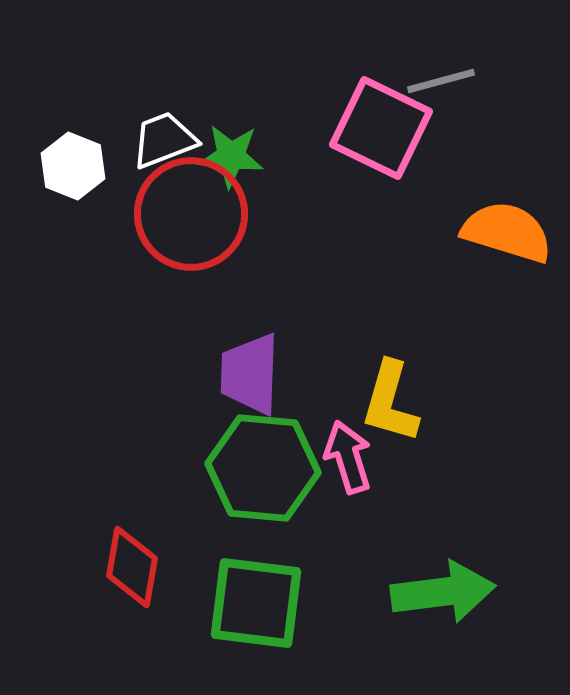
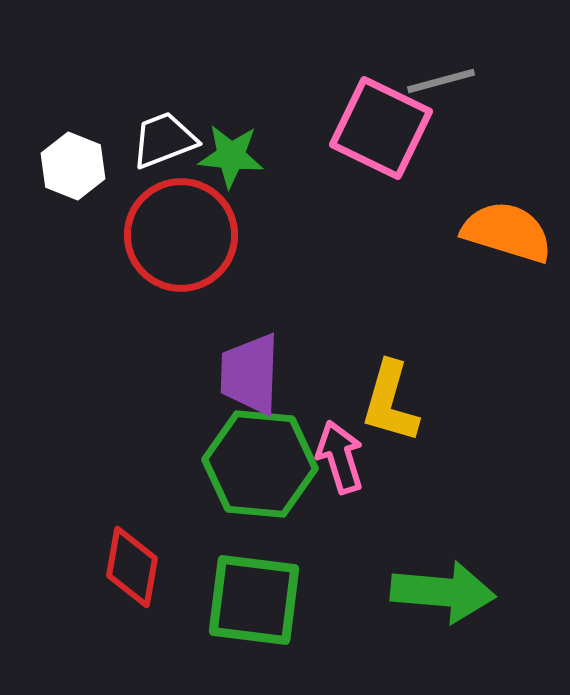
red circle: moved 10 px left, 21 px down
pink arrow: moved 8 px left
green hexagon: moved 3 px left, 4 px up
green arrow: rotated 12 degrees clockwise
green square: moved 2 px left, 3 px up
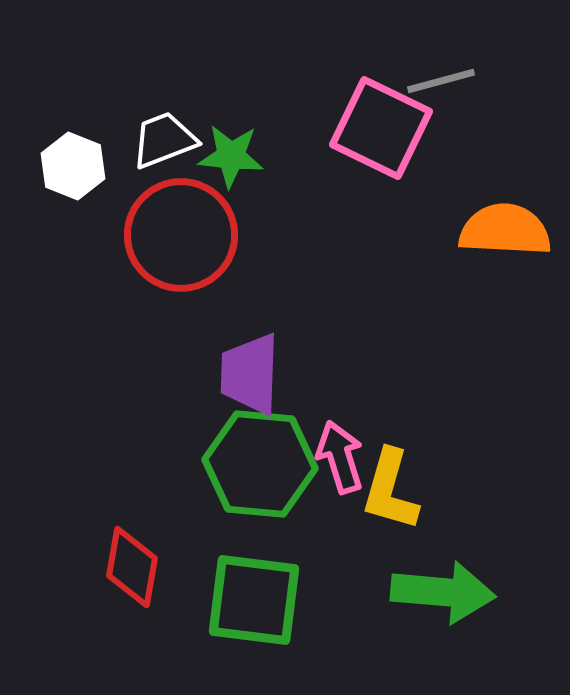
orange semicircle: moved 2 px left, 2 px up; rotated 14 degrees counterclockwise
yellow L-shape: moved 88 px down
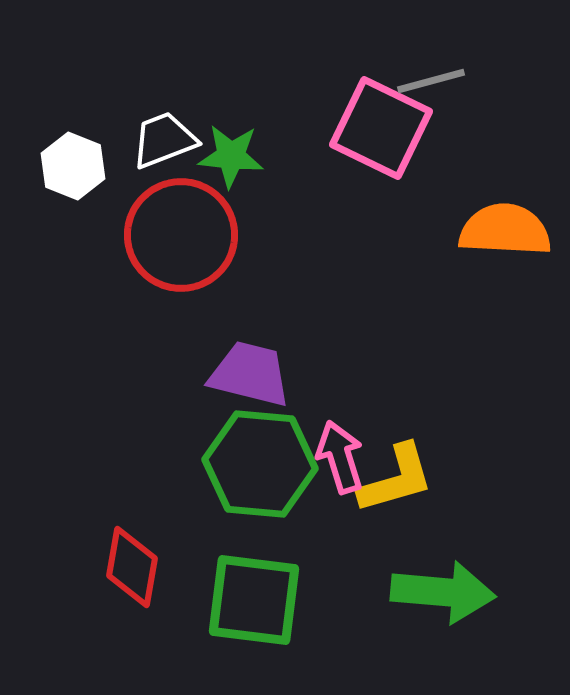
gray line: moved 10 px left
purple trapezoid: rotated 102 degrees clockwise
yellow L-shape: moved 6 px right, 11 px up; rotated 122 degrees counterclockwise
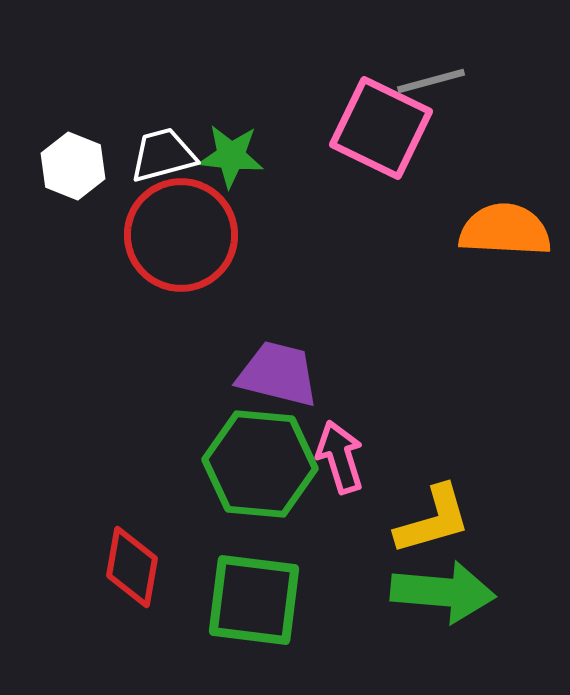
white trapezoid: moved 1 px left, 15 px down; rotated 6 degrees clockwise
purple trapezoid: moved 28 px right
yellow L-shape: moved 37 px right, 41 px down
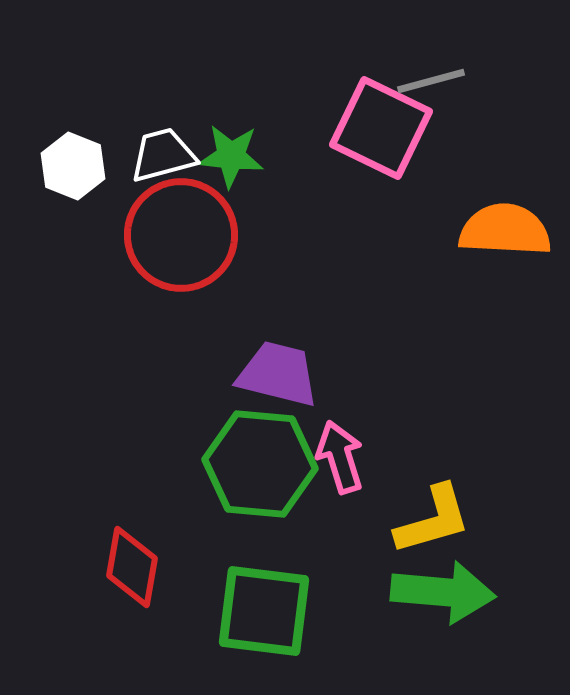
green square: moved 10 px right, 11 px down
